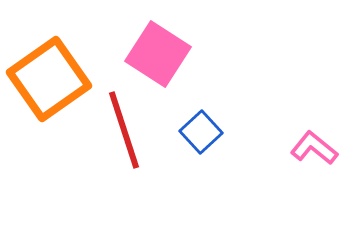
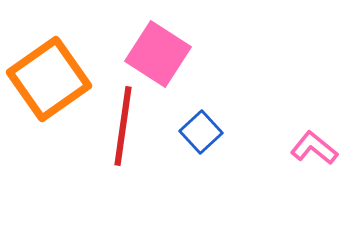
red line: moved 1 px left, 4 px up; rotated 26 degrees clockwise
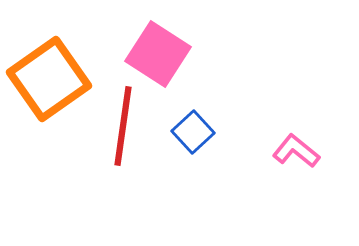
blue square: moved 8 px left
pink L-shape: moved 18 px left, 3 px down
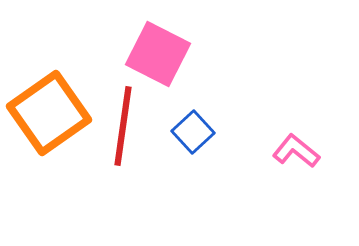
pink square: rotated 6 degrees counterclockwise
orange square: moved 34 px down
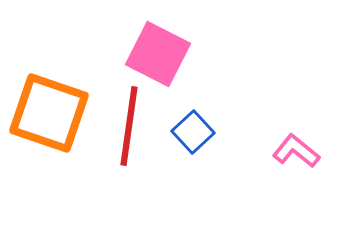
orange square: rotated 36 degrees counterclockwise
red line: moved 6 px right
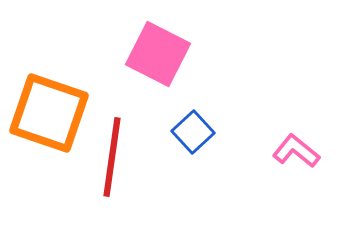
red line: moved 17 px left, 31 px down
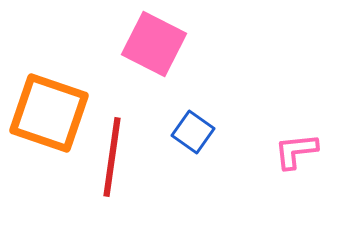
pink square: moved 4 px left, 10 px up
blue square: rotated 12 degrees counterclockwise
pink L-shape: rotated 45 degrees counterclockwise
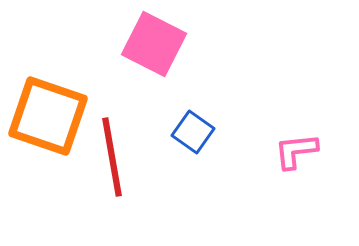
orange square: moved 1 px left, 3 px down
red line: rotated 18 degrees counterclockwise
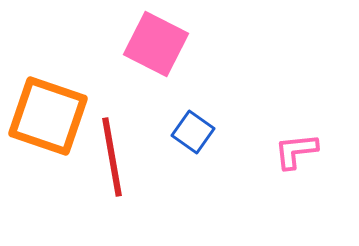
pink square: moved 2 px right
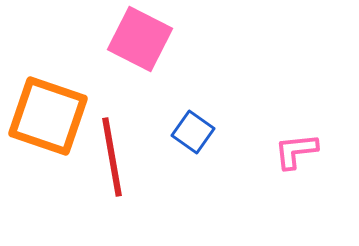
pink square: moved 16 px left, 5 px up
